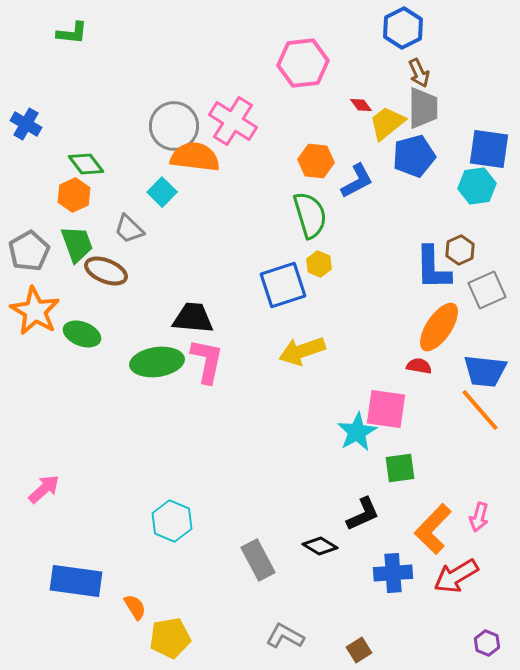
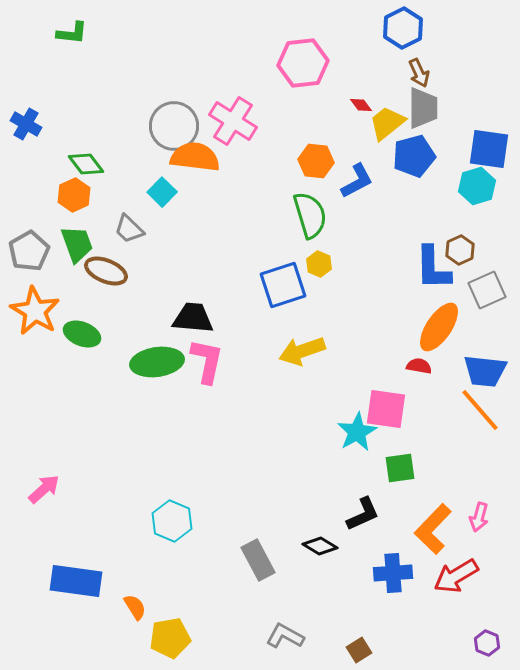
cyan hexagon at (477, 186): rotated 9 degrees counterclockwise
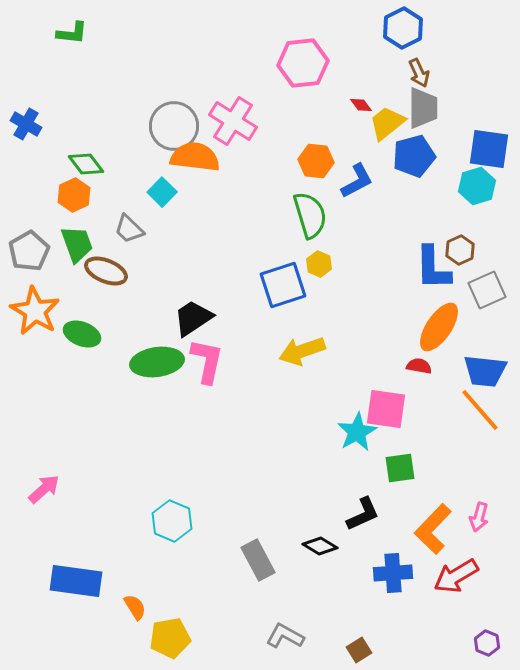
black trapezoid at (193, 318): rotated 39 degrees counterclockwise
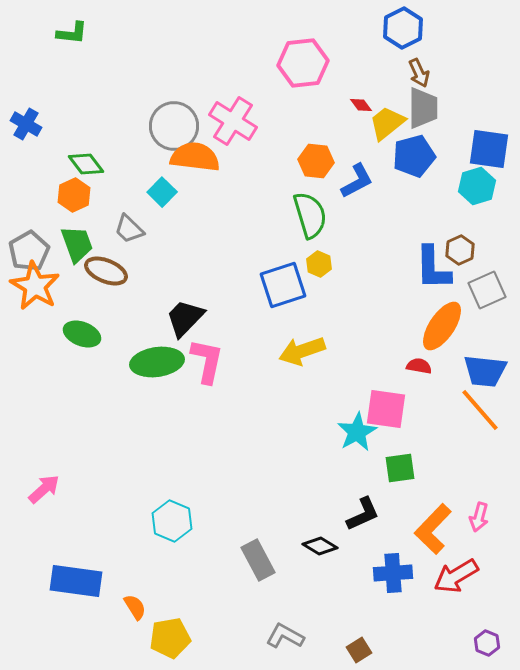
orange star at (35, 311): moved 25 px up
black trapezoid at (193, 318): moved 8 px left; rotated 12 degrees counterclockwise
orange ellipse at (439, 327): moved 3 px right, 1 px up
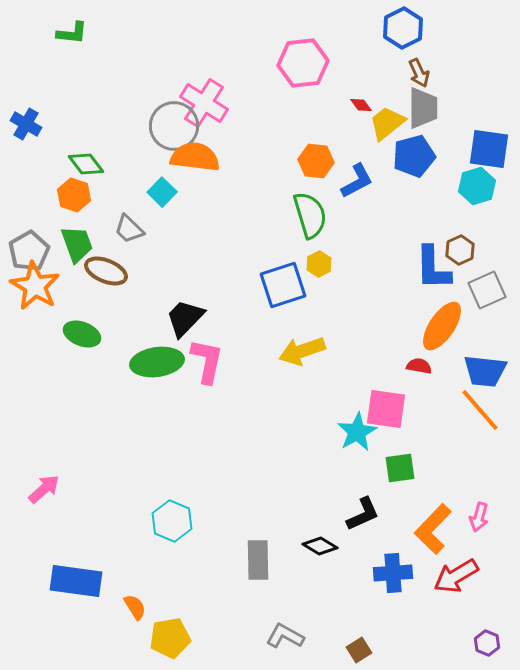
pink cross at (233, 121): moved 29 px left, 18 px up
orange hexagon at (74, 195): rotated 16 degrees counterclockwise
yellow hexagon at (319, 264): rotated 10 degrees clockwise
gray rectangle at (258, 560): rotated 27 degrees clockwise
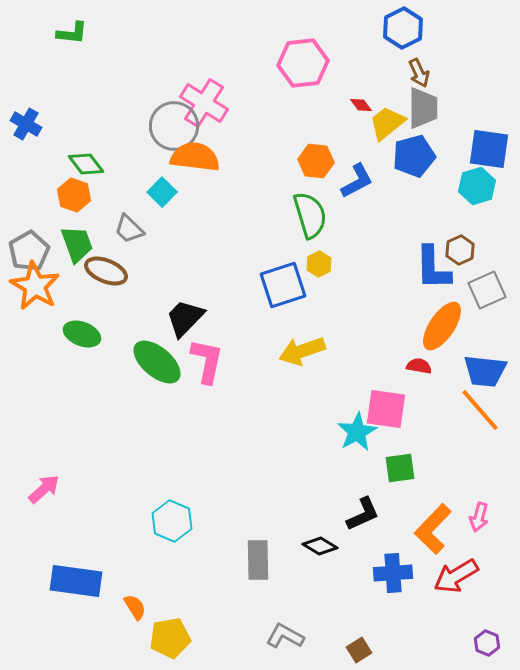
green ellipse at (157, 362): rotated 48 degrees clockwise
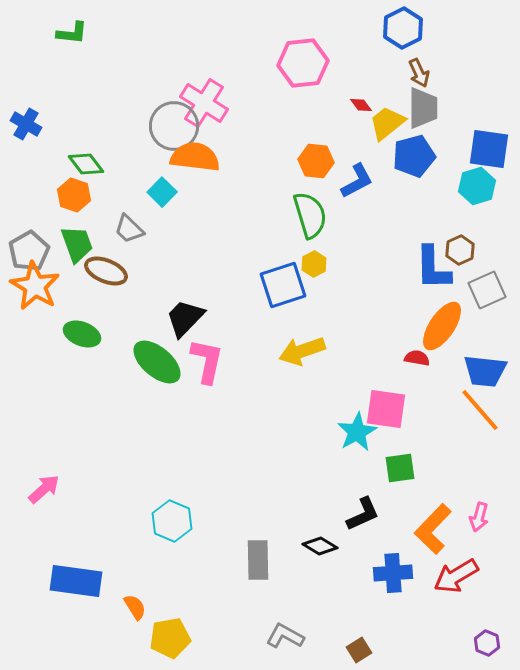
yellow hexagon at (319, 264): moved 5 px left
red semicircle at (419, 366): moved 2 px left, 8 px up
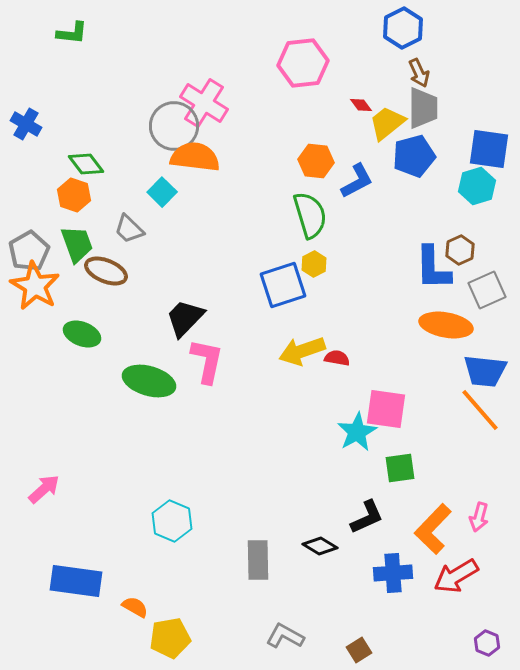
orange ellipse at (442, 326): moved 4 px right, 1 px up; rotated 66 degrees clockwise
red semicircle at (417, 358): moved 80 px left
green ellipse at (157, 362): moved 8 px left, 19 px down; rotated 24 degrees counterclockwise
black L-shape at (363, 514): moved 4 px right, 3 px down
orange semicircle at (135, 607): rotated 28 degrees counterclockwise
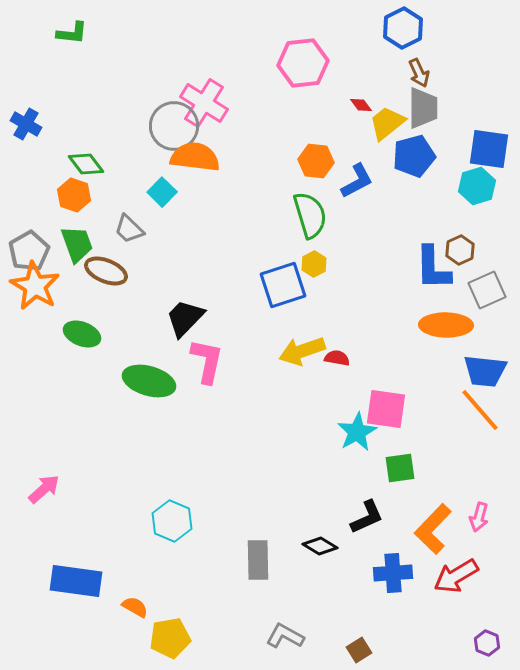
orange ellipse at (446, 325): rotated 9 degrees counterclockwise
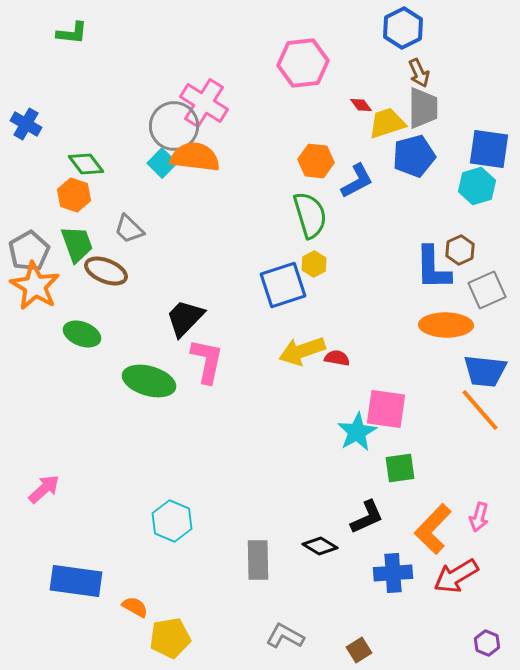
yellow trapezoid at (387, 123): rotated 21 degrees clockwise
cyan square at (162, 192): moved 29 px up
